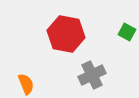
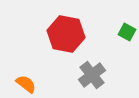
gray cross: rotated 12 degrees counterclockwise
orange semicircle: rotated 30 degrees counterclockwise
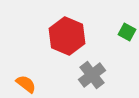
red hexagon: moved 1 px right, 2 px down; rotated 12 degrees clockwise
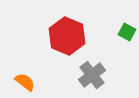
orange semicircle: moved 1 px left, 2 px up
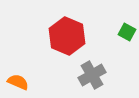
gray cross: rotated 8 degrees clockwise
orange semicircle: moved 7 px left; rotated 15 degrees counterclockwise
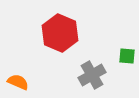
green square: moved 24 px down; rotated 24 degrees counterclockwise
red hexagon: moved 7 px left, 3 px up
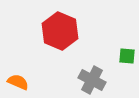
red hexagon: moved 2 px up
gray cross: moved 5 px down; rotated 32 degrees counterclockwise
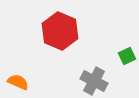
green square: rotated 30 degrees counterclockwise
gray cross: moved 2 px right, 1 px down
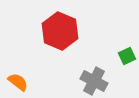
orange semicircle: rotated 15 degrees clockwise
